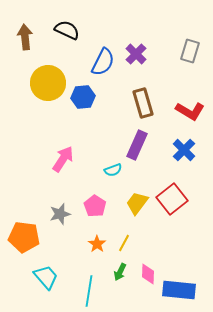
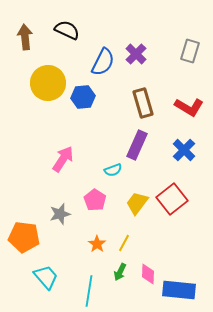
red L-shape: moved 1 px left, 4 px up
pink pentagon: moved 6 px up
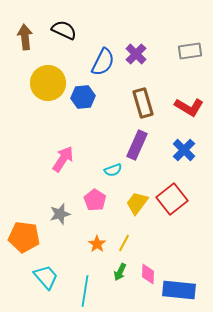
black semicircle: moved 3 px left
gray rectangle: rotated 65 degrees clockwise
cyan line: moved 4 px left
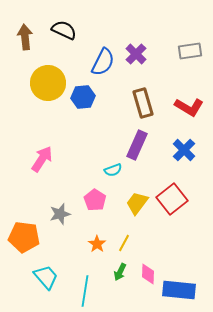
pink arrow: moved 21 px left
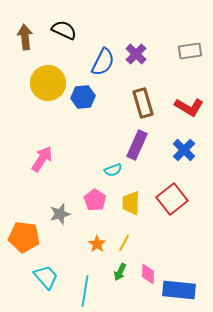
yellow trapezoid: moved 6 px left; rotated 35 degrees counterclockwise
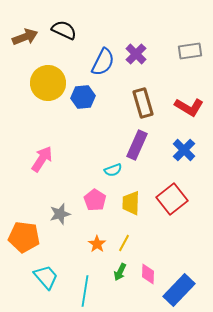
brown arrow: rotated 75 degrees clockwise
blue rectangle: rotated 52 degrees counterclockwise
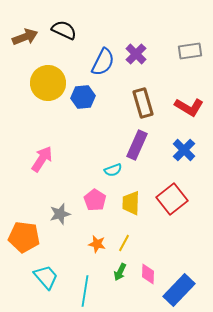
orange star: rotated 24 degrees counterclockwise
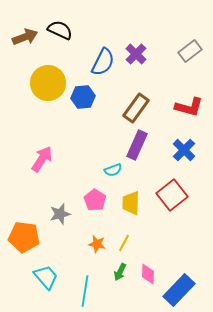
black semicircle: moved 4 px left
gray rectangle: rotated 30 degrees counterclockwise
brown rectangle: moved 7 px left, 5 px down; rotated 52 degrees clockwise
red L-shape: rotated 16 degrees counterclockwise
red square: moved 4 px up
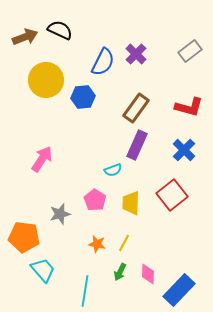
yellow circle: moved 2 px left, 3 px up
cyan trapezoid: moved 3 px left, 7 px up
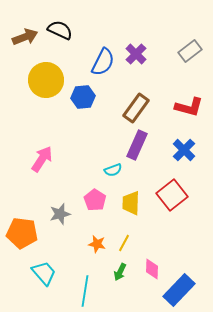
orange pentagon: moved 2 px left, 4 px up
cyan trapezoid: moved 1 px right, 3 px down
pink diamond: moved 4 px right, 5 px up
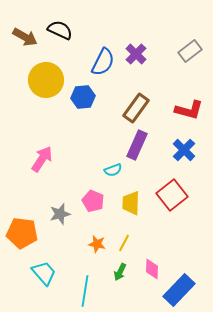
brown arrow: rotated 50 degrees clockwise
red L-shape: moved 3 px down
pink pentagon: moved 2 px left, 1 px down; rotated 10 degrees counterclockwise
